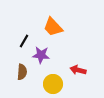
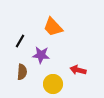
black line: moved 4 px left
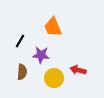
orange trapezoid: rotated 20 degrees clockwise
yellow circle: moved 1 px right, 6 px up
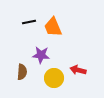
black line: moved 9 px right, 19 px up; rotated 48 degrees clockwise
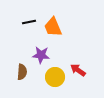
red arrow: rotated 21 degrees clockwise
yellow circle: moved 1 px right, 1 px up
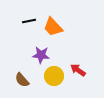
black line: moved 1 px up
orange trapezoid: rotated 20 degrees counterclockwise
brown semicircle: moved 8 px down; rotated 133 degrees clockwise
yellow circle: moved 1 px left, 1 px up
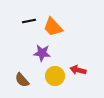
purple star: moved 1 px right, 2 px up
red arrow: rotated 21 degrees counterclockwise
yellow circle: moved 1 px right
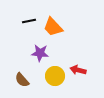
purple star: moved 2 px left
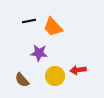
purple star: moved 1 px left
red arrow: rotated 21 degrees counterclockwise
